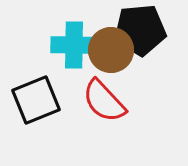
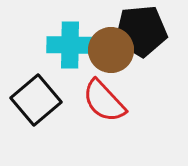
black pentagon: moved 1 px right, 1 px down
cyan cross: moved 4 px left
black square: rotated 18 degrees counterclockwise
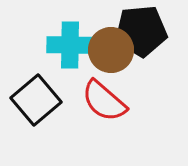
red semicircle: rotated 6 degrees counterclockwise
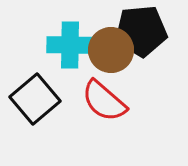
black square: moved 1 px left, 1 px up
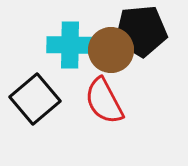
red semicircle: rotated 21 degrees clockwise
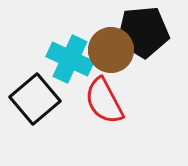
black pentagon: moved 2 px right, 1 px down
cyan cross: moved 14 px down; rotated 24 degrees clockwise
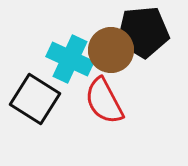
black square: rotated 18 degrees counterclockwise
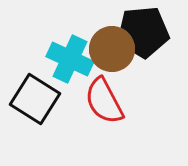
brown circle: moved 1 px right, 1 px up
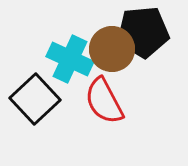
black square: rotated 15 degrees clockwise
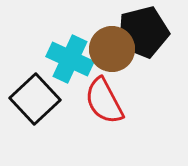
black pentagon: rotated 9 degrees counterclockwise
